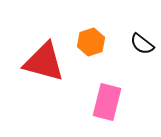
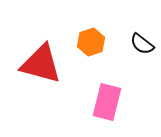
red triangle: moved 3 px left, 2 px down
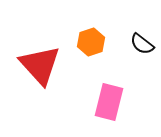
red triangle: moved 1 px left, 1 px down; rotated 33 degrees clockwise
pink rectangle: moved 2 px right
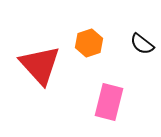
orange hexagon: moved 2 px left, 1 px down
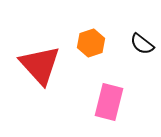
orange hexagon: moved 2 px right
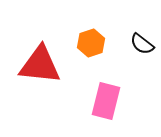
red triangle: rotated 42 degrees counterclockwise
pink rectangle: moved 3 px left, 1 px up
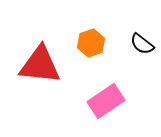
pink rectangle: rotated 42 degrees clockwise
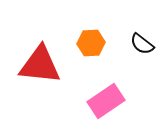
orange hexagon: rotated 16 degrees clockwise
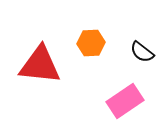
black semicircle: moved 8 px down
pink rectangle: moved 19 px right
